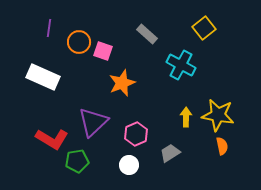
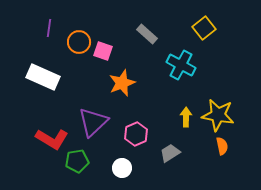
white circle: moved 7 px left, 3 px down
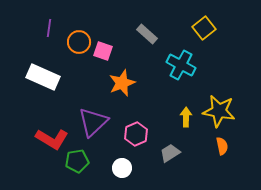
yellow star: moved 1 px right, 4 px up
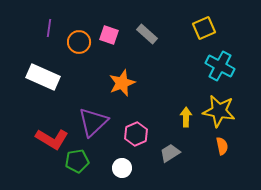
yellow square: rotated 15 degrees clockwise
pink square: moved 6 px right, 16 px up
cyan cross: moved 39 px right, 1 px down
